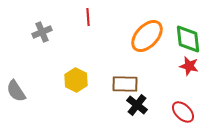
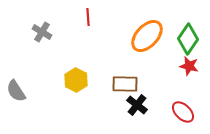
gray cross: rotated 36 degrees counterclockwise
green diamond: rotated 40 degrees clockwise
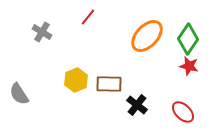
red line: rotated 42 degrees clockwise
yellow hexagon: rotated 10 degrees clockwise
brown rectangle: moved 16 px left
gray semicircle: moved 3 px right, 3 px down
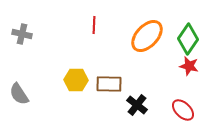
red line: moved 6 px right, 8 px down; rotated 36 degrees counterclockwise
gray cross: moved 20 px left, 2 px down; rotated 18 degrees counterclockwise
yellow hexagon: rotated 25 degrees clockwise
red ellipse: moved 2 px up
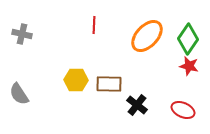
red ellipse: rotated 20 degrees counterclockwise
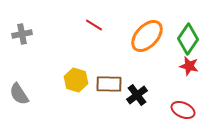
red line: rotated 60 degrees counterclockwise
gray cross: rotated 24 degrees counterclockwise
yellow hexagon: rotated 15 degrees clockwise
black cross: moved 10 px up; rotated 15 degrees clockwise
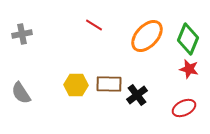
green diamond: rotated 12 degrees counterclockwise
red star: moved 3 px down
yellow hexagon: moved 5 px down; rotated 15 degrees counterclockwise
gray semicircle: moved 2 px right, 1 px up
red ellipse: moved 1 px right, 2 px up; rotated 50 degrees counterclockwise
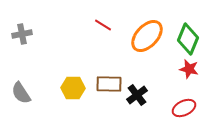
red line: moved 9 px right
yellow hexagon: moved 3 px left, 3 px down
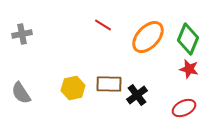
orange ellipse: moved 1 px right, 1 px down
yellow hexagon: rotated 15 degrees counterclockwise
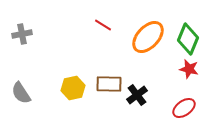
red ellipse: rotated 10 degrees counterclockwise
